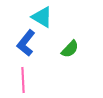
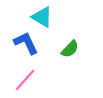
blue L-shape: rotated 116 degrees clockwise
pink line: moved 2 px right; rotated 45 degrees clockwise
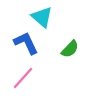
cyan triangle: rotated 10 degrees clockwise
pink line: moved 2 px left, 2 px up
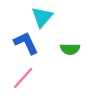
cyan triangle: rotated 30 degrees clockwise
green semicircle: rotated 48 degrees clockwise
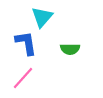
blue L-shape: rotated 16 degrees clockwise
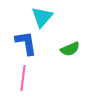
green semicircle: rotated 24 degrees counterclockwise
pink line: rotated 35 degrees counterclockwise
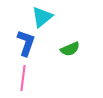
cyan triangle: rotated 10 degrees clockwise
blue L-shape: rotated 28 degrees clockwise
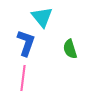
cyan triangle: rotated 30 degrees counterclockwise
green semicircle: rotated 96 degrees clockwise
